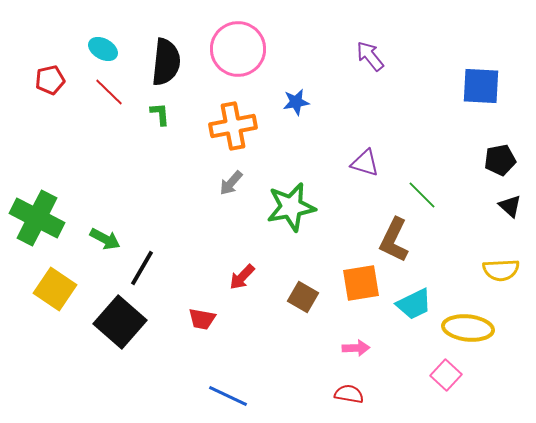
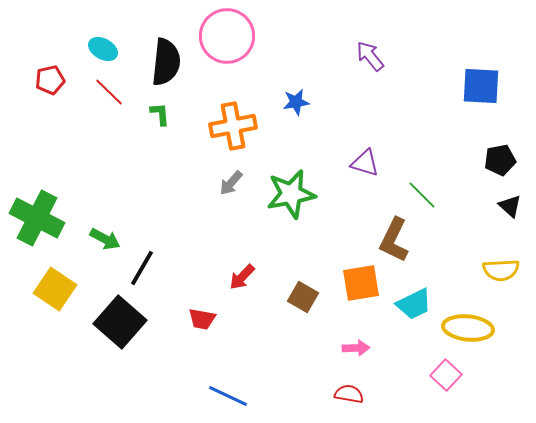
pink circle: moved 11 px left, 13 px up
green star: moved 13 px up
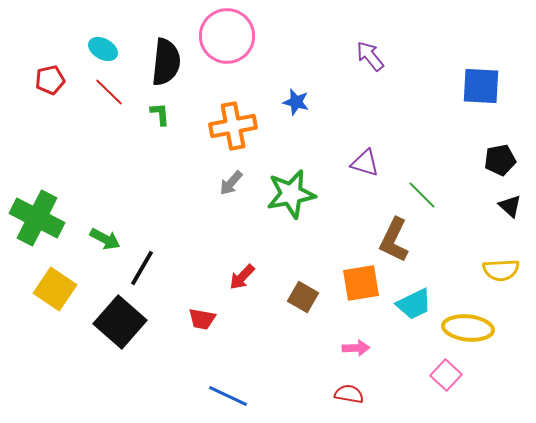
blue star: rotated 24 degrees clockwise
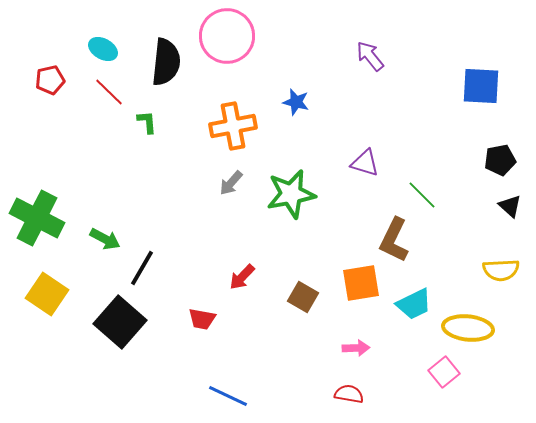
green L-shape: moved 13 px left, 8 px down
yellow square: moved 8 px left, 5 px down
pink square: moved 2 px left, 3 px up; rotated 8 degrees clockwise
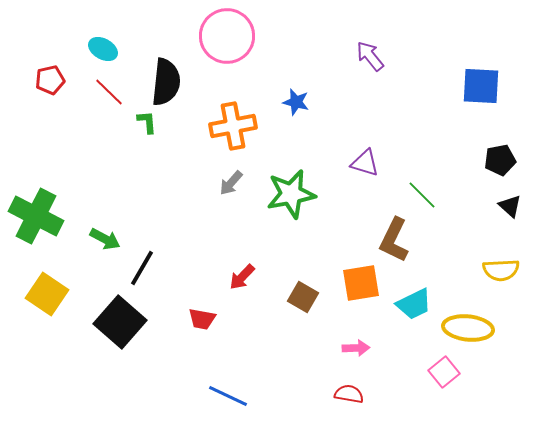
black semicircle: moved 20 px down
green cross: moved 1 px left, 2 px up
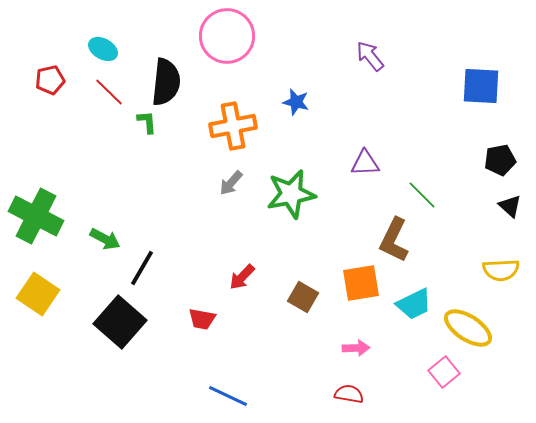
purple triangle: rotated 20 degrees counterclockwise
yellow square: moved 9 px left
yellow ellipse: rotated 27 degrees clockwise
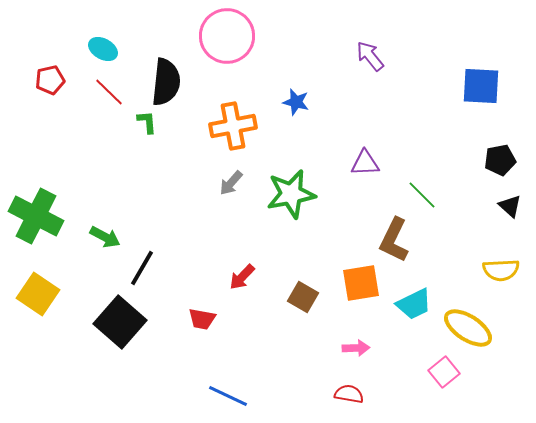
green arrow: moved 2 px up
